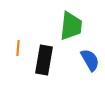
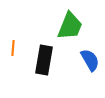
green trapezoid: moved 1 px left; rotated 16 degrees clockwise
orange line: moved 5 px left
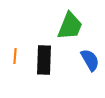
orange line: moved 2 px right, 8 px down
black rectangle: rotated 8 degrees counterclockwise
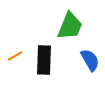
orange line: rotated 56 degrees clockwise
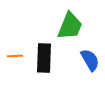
orange line: rotated 28 degrees clockwise
black rectangle: moved 2 px up
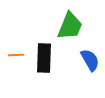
orange line: moved 1 px right, 1 px up
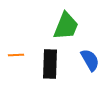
green trapezoid: moved 4 px left
black rectangle: moved 6 px right, 6 px down
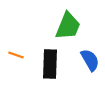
green trapezoid: moved 2 px right
orange line: rotated 21 degrees clockwise
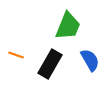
black rectangle: rotated 28 degrees clockwise
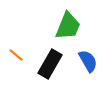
orange line: rotated 21 degrees clockwise
blue semicircle: moved 2 px left, 1 px down
